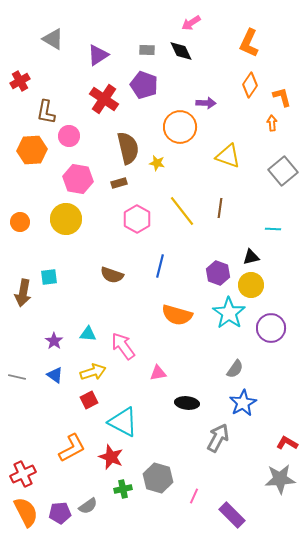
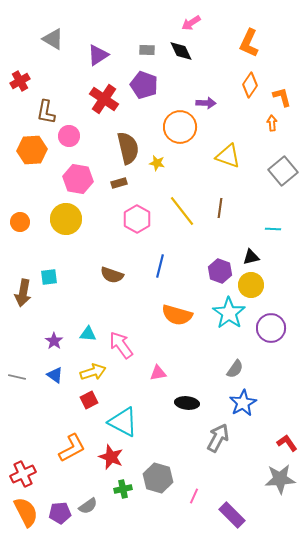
purple hexagon at (218, 273): moved 2 px right, 2 px up
pink arrow at (123, 346): moved 2 px left, 1 px up
red L-shape at (287, 443): rotated 25 degrees clockwise
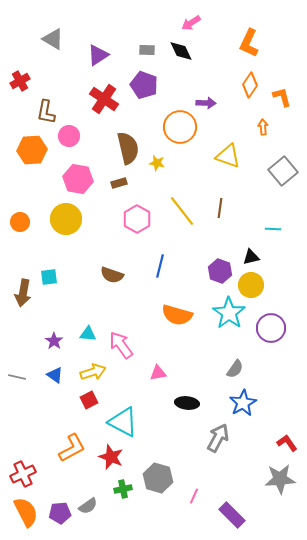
orange arrow at (272, 123): moved 9 px left, 4 px down
